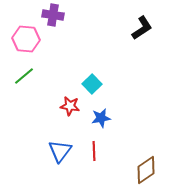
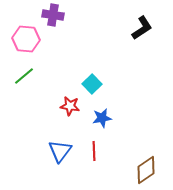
blue star: moved 1 px right
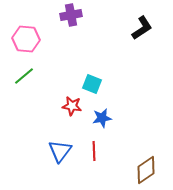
purple cross: moved 18 px right; rotated 20 degrees counterclockwise
cyan square: rotated 24 degrees counterclockwise
red star: moved 2 px right
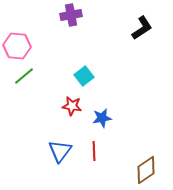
pink hexagon: moved 9 px left, 7 px down
cyan square: moved 8 px left, 8 px up; rotated 30 degrees clockwise
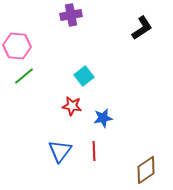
blue star: moved 1 px right
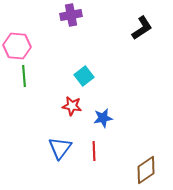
green line: rotated 55 degrees counterclockwise
blue triangle: moved 3 px up
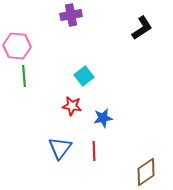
brown diamond: moved 2 px down
